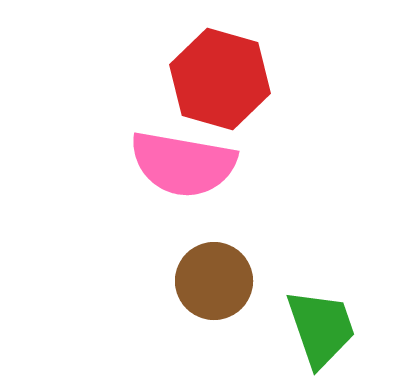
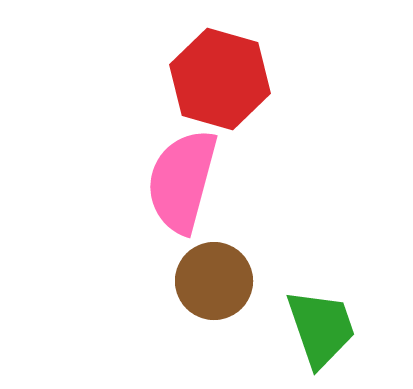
pink semicircle: moved 1 px left, 17 px down; rotated 95 degrees clockwise
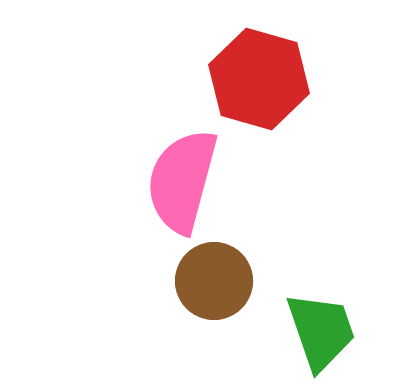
red hexagon: moved 39 px right
green trapezoid: moved 3 px down
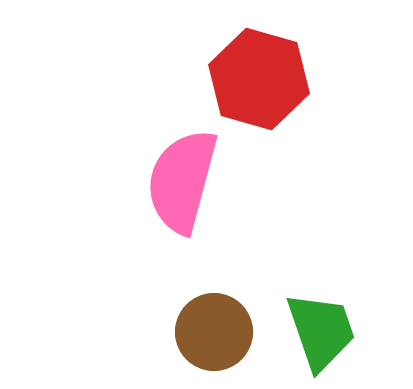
brown circle: moved 51 px down
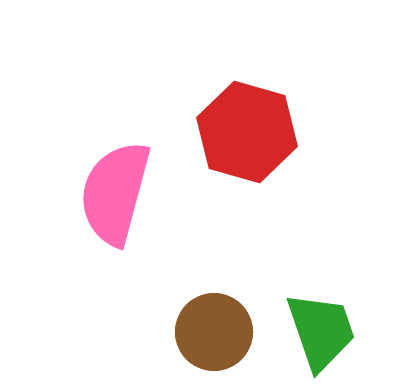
red hexagon: moved 12 px left, 53 px down
pink semicircle: moved 67 px left, 12 px down
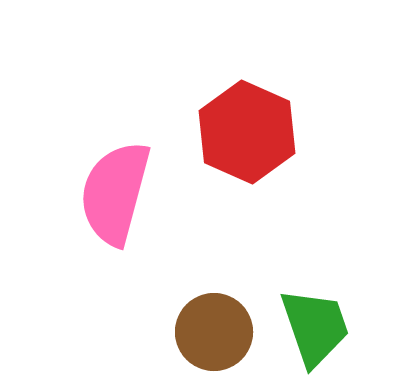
red hexagon: rotated 8 degrees clockwise
green trapezoid: moved 6 px left, 4 px up
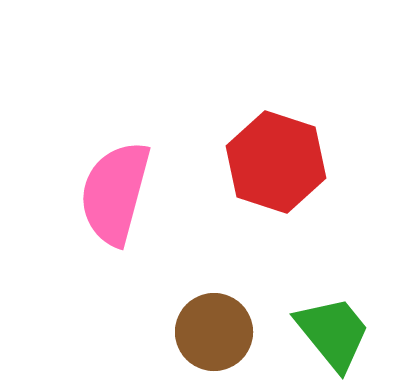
red hexagon: moved 29 px right, 30 px down; rotated 6 degrees counterclockwise
green trapezoid: moved 18 px right, 6 px down; rotated 20 degrees counterclockwise
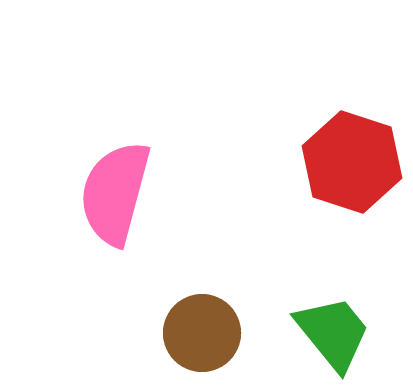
red hexagon: moved 76 px right
brown circle: moved 12 px left, 1 px down
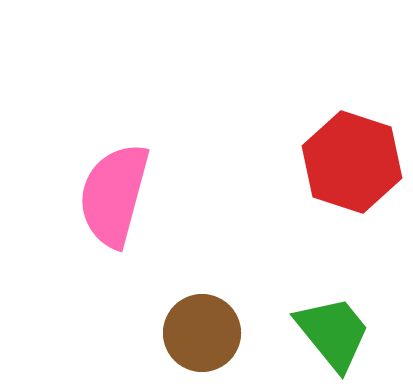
pink semicircle: moved 1 px left, 2 px down
